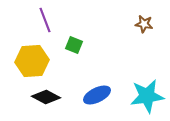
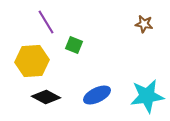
purple line: moved 1 px right, 2 px down; rotated 10 degrees counterclockwise
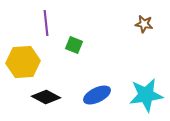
purple line: moved 1 px down; rotated 25 degrees clockwise
yellow hexagon: moved 9 px left, 1 px down
cyan star: moved 1 px left, 1 px up
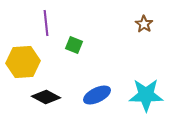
brown star: rotated 24 degrees clockwise
cyan star: rotated 8 degrees clockwise
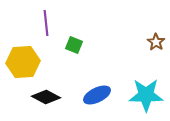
brown star: moved 12 px right, 18 px down
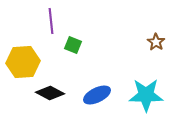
purple line: moved 5 px right, 2 px up
green square: moved 1 px left
black diamond: moved 4 px right, 4 px up
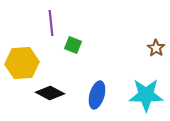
purple line: moved 2 px down
brown star: moved 6 px down
yellow hexagon: moved 1 px left, 1 px down
blue ellipse: rotated 48 degrees counterclockwise
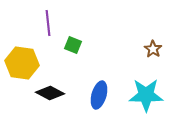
purple line: moved 3 px left
brown star: moved 3 px left, 1 px down
yellow hexagon: rotated 12 degrees clockwise
blue ellipse: moved 2 px right
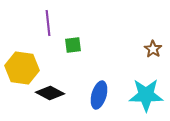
green square: rotated 30 degrees counterclockwise
yellow hexagon: moved 5 px down
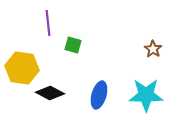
green square: rotated 24 degrees clockwise
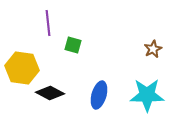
brown star: rotated 12 degrees clockwise
cyan star: moved 1 px right
